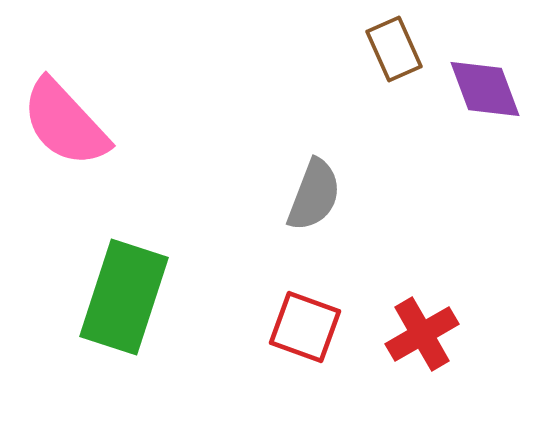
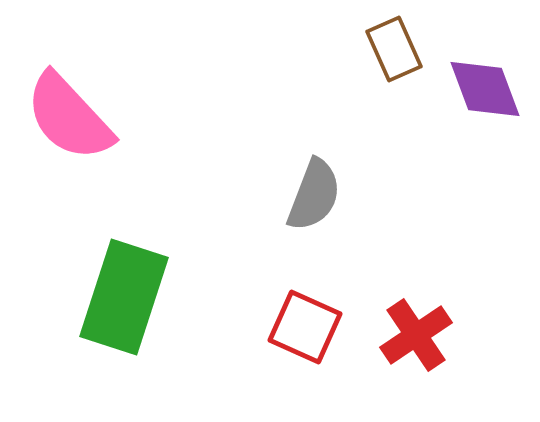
pink semicircle: moved 4 px right, 6 px up
red square: rotated 4 degrees clockwise
red cross: moved 6 px left, 1 px down; rotated 4 degrees counterclockwise
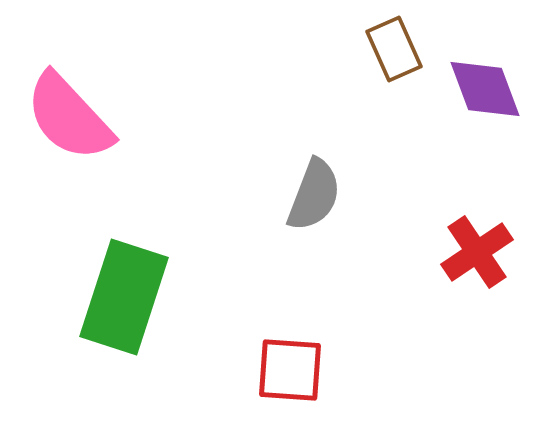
red square: moved 15 px left, 43 px down; rotated 20 degrees counterclockwise
red cross: moved 61 px right, 83 px up
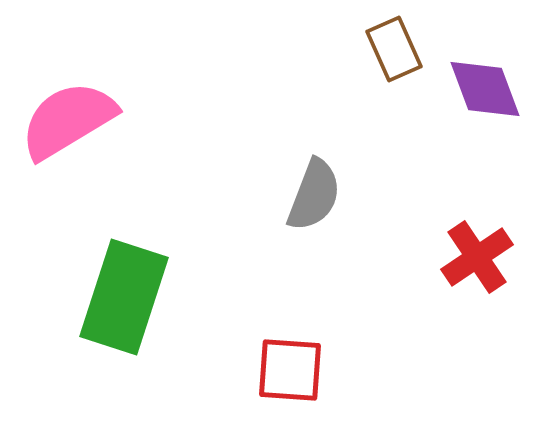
pink semicircle: moved 1 px left, 3 px down; rotated 102 degrees clockwise
red cross: moved 5 px down
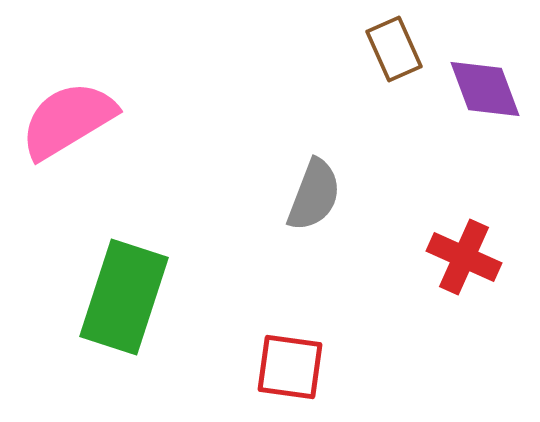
red cross: moved 13 px left; rotated 32 degrees counterclockwise
red square: moved 3 px up; rotated 4 degrees clockwise
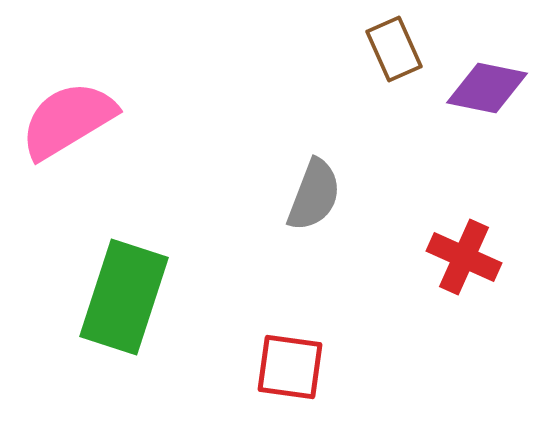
purple diamond: moved 2 px right, 1 px up; rotated 58 degrees counterclockwise
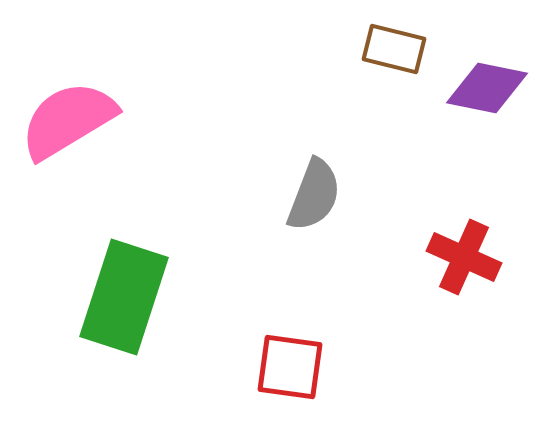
brown rectangle: rotated 52 degrees counterclockwise
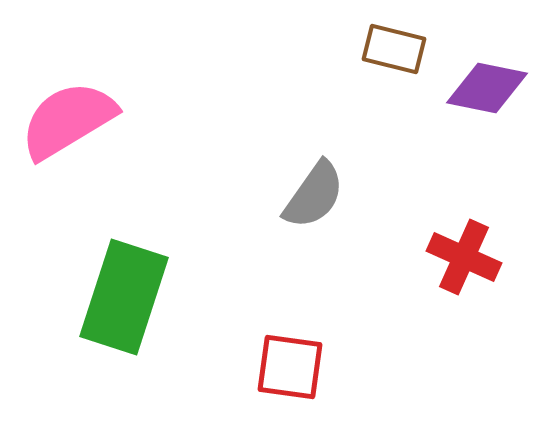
gray semicircle: rotated 14 degrees clockwise
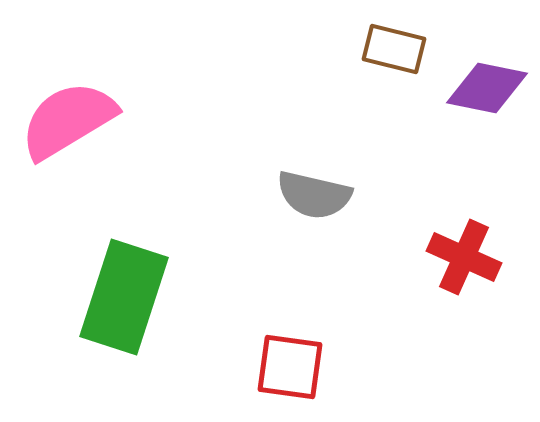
gray semicircle: rotated 68 degrees clockwise
